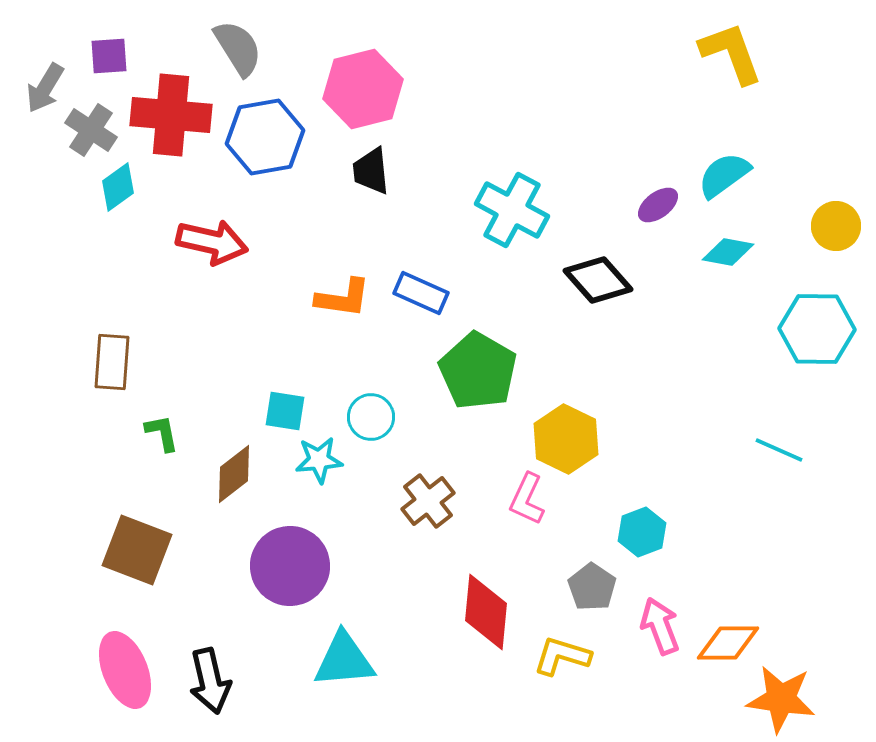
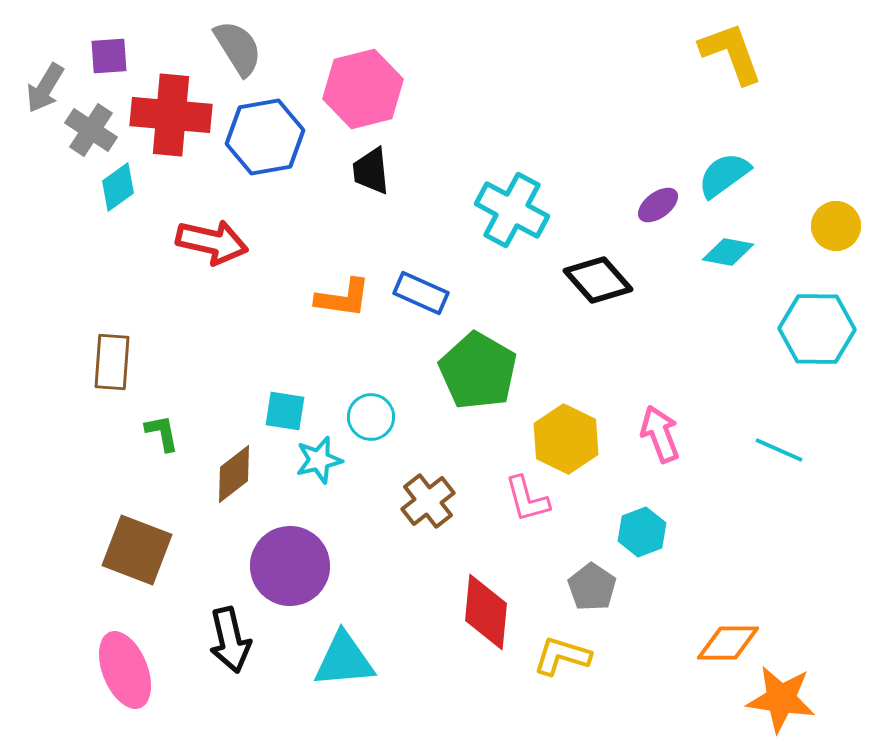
cyan star at (319, 460): rotated 9 degrees counterclockwise
pink L-shape at (527, 499): rotated 40 degrees counterclockwise
pink arrow at (660, 626): moved 192 px up
black arrow at (210, 681): moved 20 px right, 41 px up
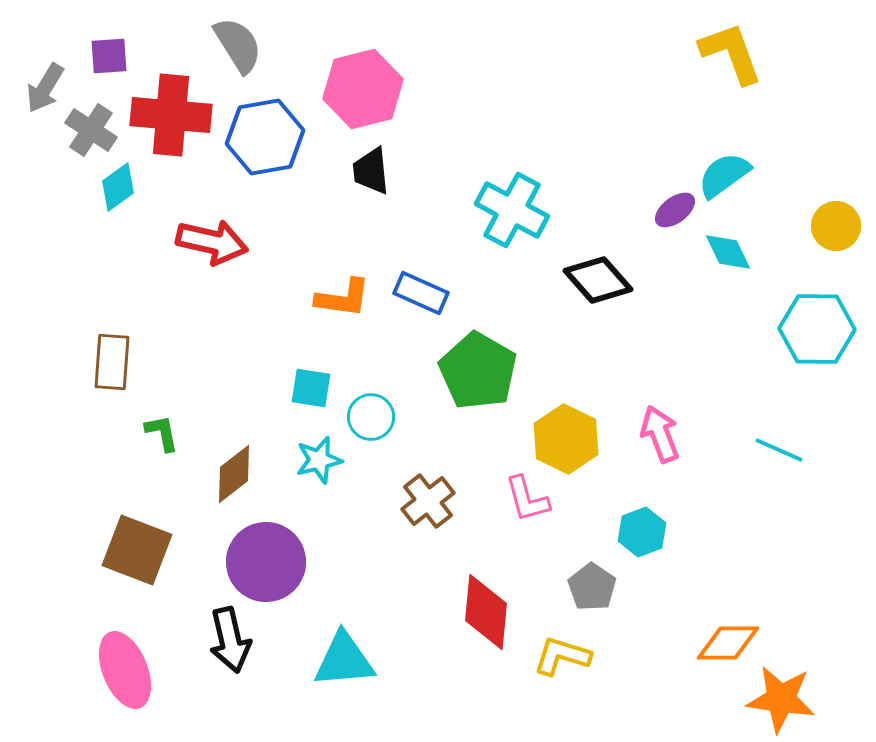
gray semicircle at (238, 48): moved 3 px up
purple ellipse at (658, 205): moved 17 px right, 5 px down
cyan diamond at (728, 252): rotated 54 degrees clockwise
cyan square at (285, 411): moved 26 px right, 23 px up
purple circle at (290, 566): moved 24 px left, 4 px up
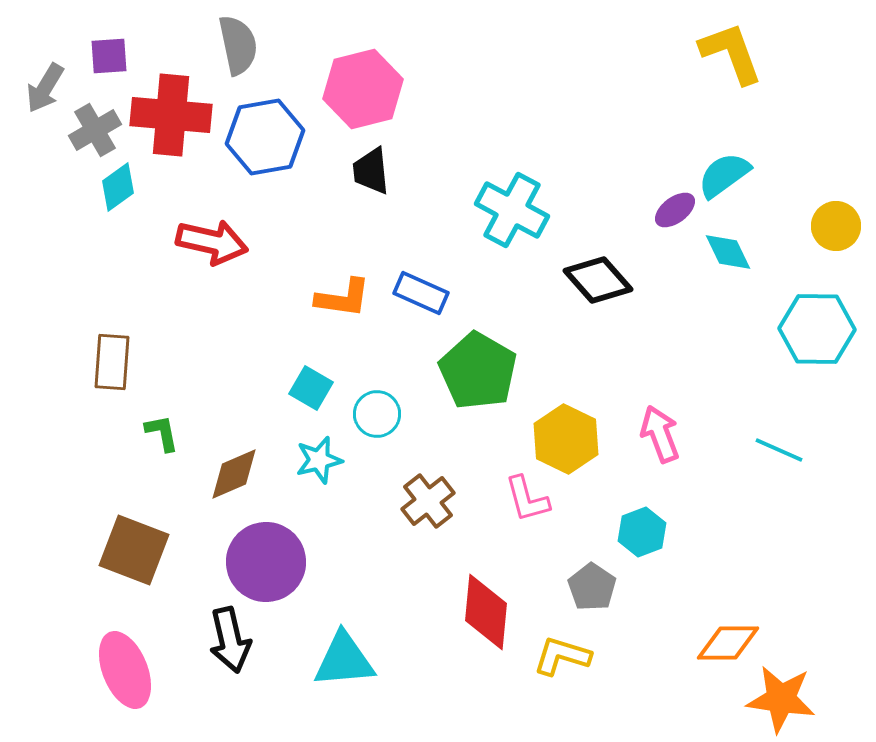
gray semicircle at (238, 45): rotated 20 degrees clockwise
gray cross at (91, 130): moved 4 px right; rotated 27 degrees clockwise
cyan square at (311, 388): rotated 21 degrees clockwise
cyan circle at (371, 417): moved 6 px right, 3 px up
brown diamond at (234, 474): rotated 14 degrees clockwise
brown square at (137, 550): moved 3 px left
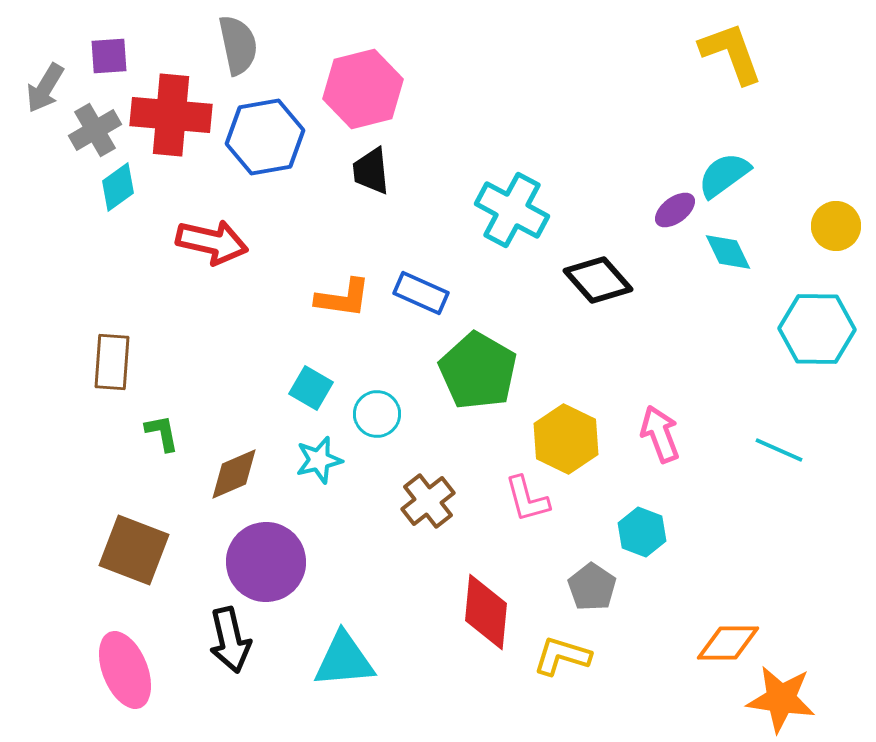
cyan hexagon at (642, 532): rotated 18 degrees counterclockwise
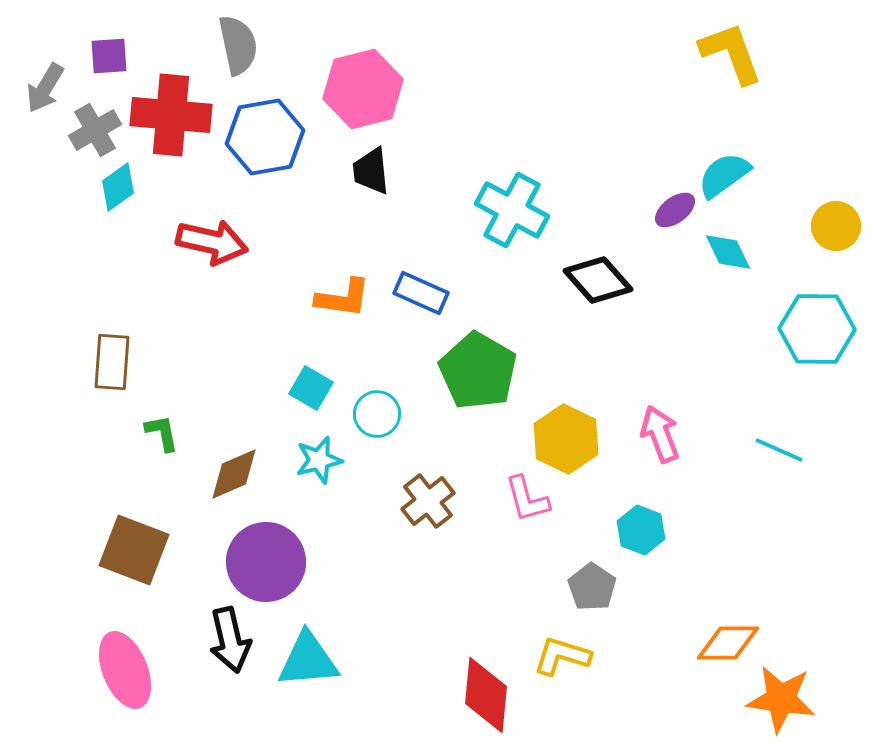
cyan hexagon at (642, 532): moved 1 px left, 2 px up
red diamond at (486, 612): moved 83 px down
cyan triangle at (344, 660): moved 36 px left
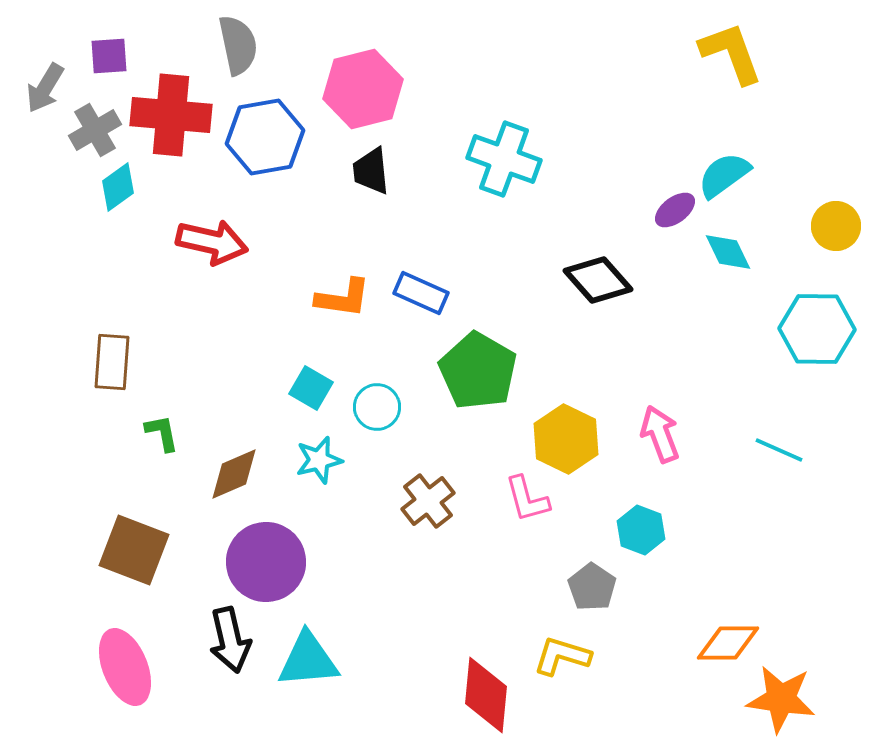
cyan cross at (512, 210): moved 8 px left, 51 px up; rotated 8 degrees counterclockwise
cyan circle at (377, 414): moved 7 px up
pink ellipse at (125, 670): moved 3 px up
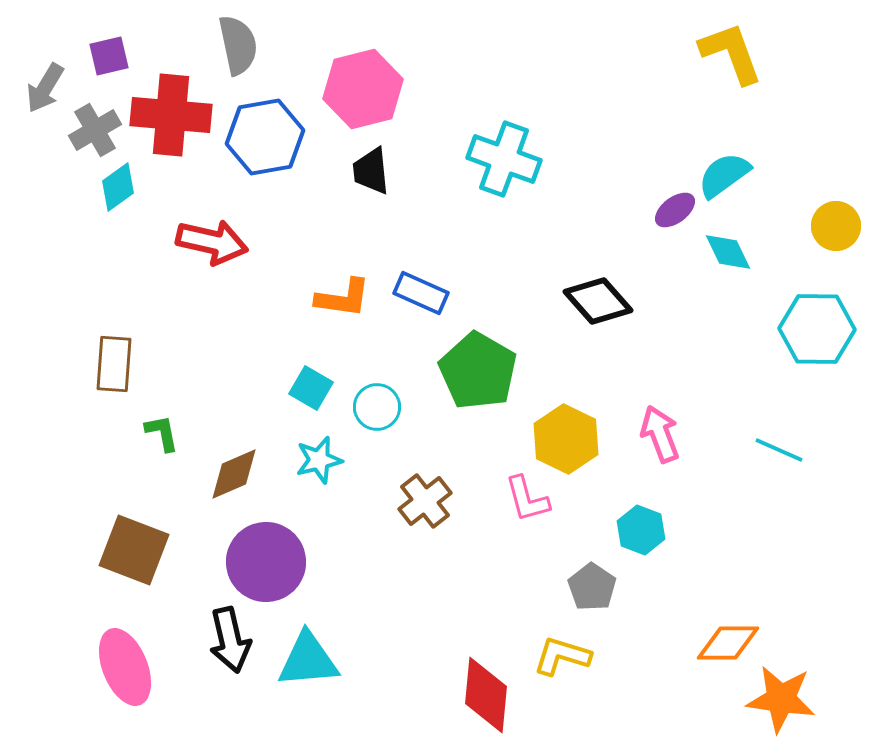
purple square at (109, 56): rotated 9 degrees counterclockwise
black diamond at (598, 280): moved 21 px down
brown rectangle at (112, 362): moved 2 px right, 2 px down
brown cross at (428, 501): moved 3 px left
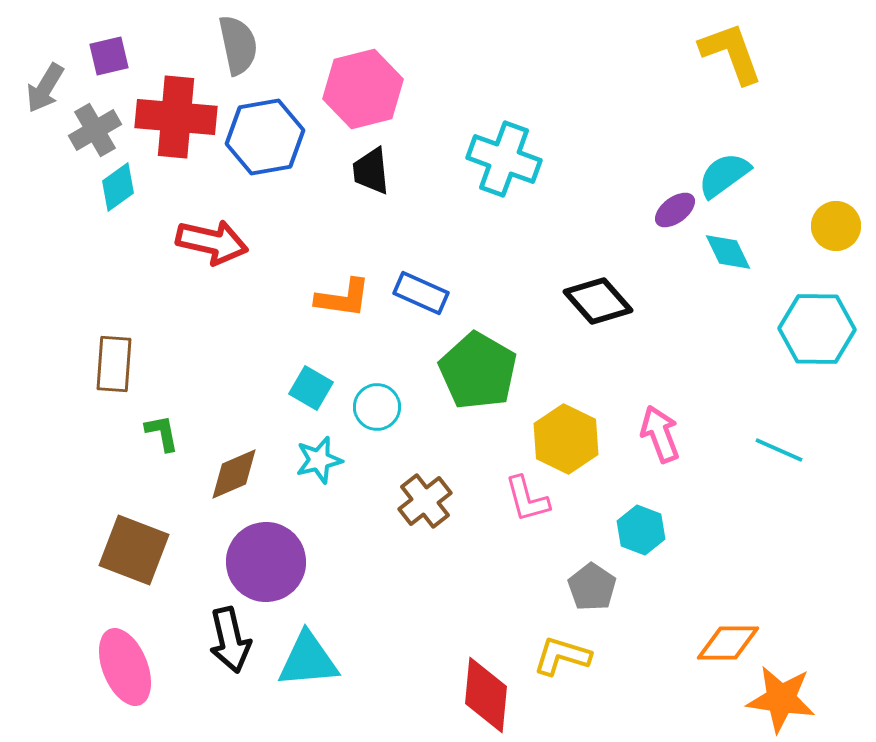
red cross at (171, 115): moved 5 px right, 2 px down
